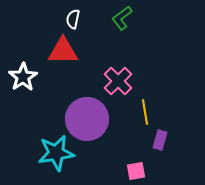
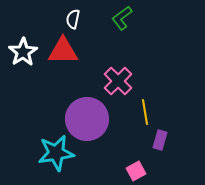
white star: moved 25 px up
pink square: rotated 18 degrees counterclockwise
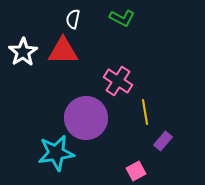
green L-shape: rotated 115 degrees counterclockwise
pink cross: rotated 12 degrees counterclockwise
purple circle: moved 1 px left, 1 px up
purple rectangle: moved 3 px right, 1 px down; rotated 24 degrees clockwise
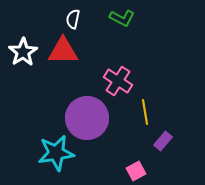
purple circle: moved 1 px right
